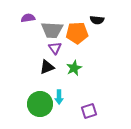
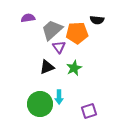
gray trapezoid: rotated 135 degrees clockwise
purple triangle: moved 4 px right, 1 px up
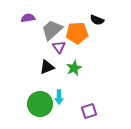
black semicircle: rotated 16 degrees clockwise
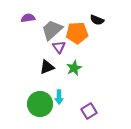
purple square: rotated 14 degrees counterclockwise
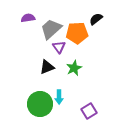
black semicircle: moved 1 px left, 1 px up; rotated 120 degrees clockwise
gray trapezoid: moved 1 px left, 1 px up
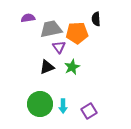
black semicircle: rotated 56 degrees counterclockwise
gray trapezoid: rotated 30 degrees clockwise
green star: moved 2 px left, 1 px up
cyan arrow: moved 4 px right, 9 px down
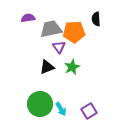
orange pentagon: moved 3 px left, 1 px up
cyan arrow: moved 2 px left, 3 px down; rotated 32 degrees counterclockwise
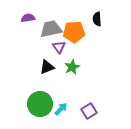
black semicircle: moved 1 px right
cyan arrow: rotated 104 degrees counterclockwise
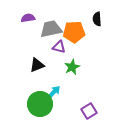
purple triangle: rotated 40 degrees counterclockwise
black triangle: moved 10 px left, 2 px up
cyan arrow: moved 7 px left, 17 px up
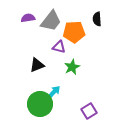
gray trapezoid: moved 8 px up; rotated 140 degrees clockwise
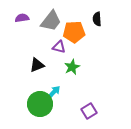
purple semicircle: moved 6 px left
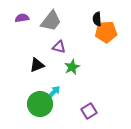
orange pentagon: moved 32 px right
